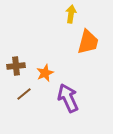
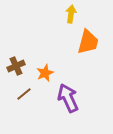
brown cross: rotated 18 degrees counterclockwise
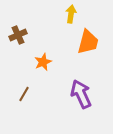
brown cross: moved 2 px right, 31 px up
orange star: moved 2 px left, 11 px up
brown line: rotated 21 degrees counterclockwise
purple arrow: moved 13 px right, 4 px up
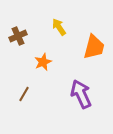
yellow arrow: moved 12 px left, 13 px down; rotated 42 degrees counterclockwise
brown cross: moved 1 px down
orange trapezoid: moved 6 px right, 5 px down
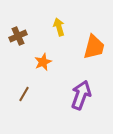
yellow arrow: rotated 18 degrees clockwise
purple arrow: moved 1 px down; rotated 44 degrees clockwise
